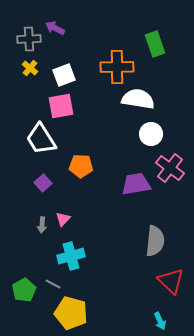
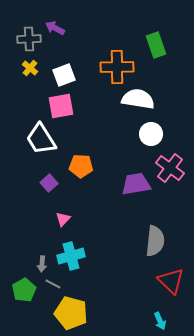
green rectangle: moved 1 px right, 1 px down
purple square: moved 6 px right
gray arrow: moved 39 px down
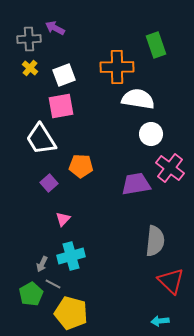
gray arrow: rotated 21 degrees clockwise
green pentagon: moved 7 px right, 4 px down
cyan arrow: rotated 108 degrees clockwise
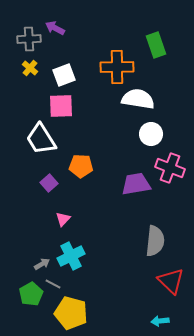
pink square: rotated 8 degrees clockwise
pink cross: rotated 16 degrees counterclockwise
cyan cross: rotated 12 degrees counterclockwise
gray arrow: rotated 147 degrees counterclockwise
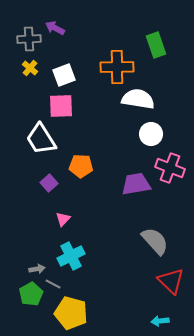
gray semicircle: rotated 48 degrees counterclockwise
gray arrow: moved 5 px left, 5 px down; rotated 21 degrees clockwise
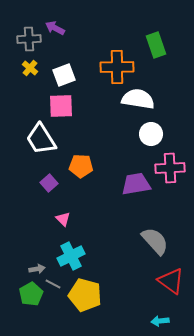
pink cross: rotated 24 degrees counterclockwise
pink triangle: rotated 28 degrees counterclockwise
red triangle: rotated 8 degrees counterclockwise
yellow pentagon: moved 14 px right, 18 px up
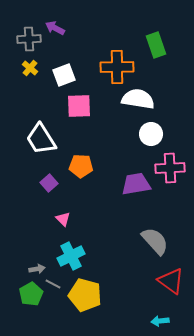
pink square: moved 18 px right
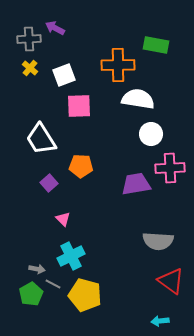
green rectangle: rotated 60 degrees counterclockwise
orange cross: moved 1 px right, 2 px up
gray semicircle: moved 3 px right; rotated 136 degrees clockwise
gray arrow: rotated 21 degrees clockwise
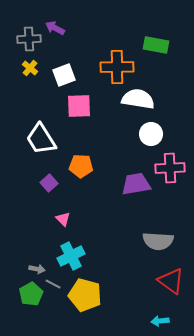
orange cross: moved 1 px left, 2 px down
